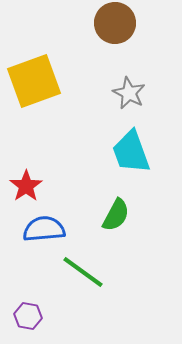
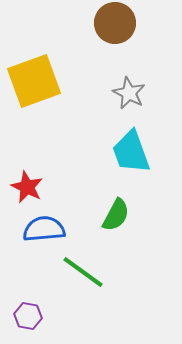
red star: moved 1 px right, 1 px down; rotated 12 degrees counterclockwise
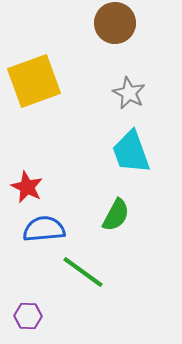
purple hexagon: rotated 8 degrees counterclockwise
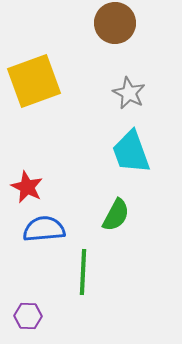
green line: rotated 57 degrees clockwise
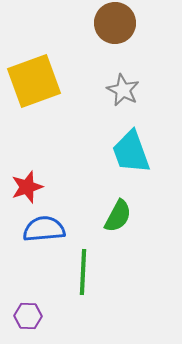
gray star: moved 6 px left, 3 px up
red star: rotated 28 degrees clockwise
green semicircle: moved 2 px right, 1 px down
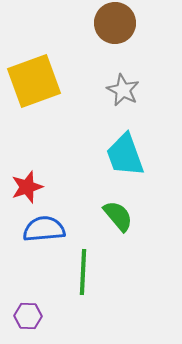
cyan trapezoid: moved 6 px left, 3 px down
green semicircle: rotated 68 degrees counterclockwise
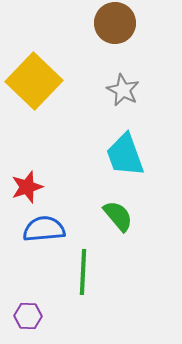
yellow square: rotated 26 degrees counterclockwise
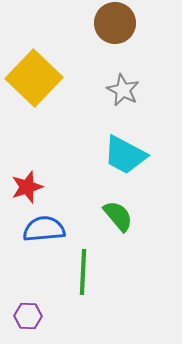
yellow square: moved 3 px up
cyan trapezoid: rotated 42 degrees counterclockwise
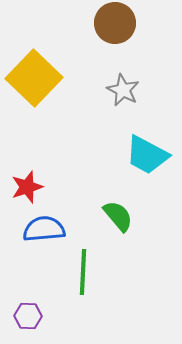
cyan trapezoid: moved 22 px right
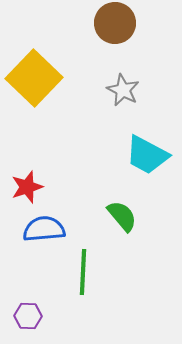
green semicircle: moved 4 px right
